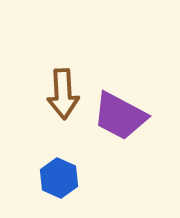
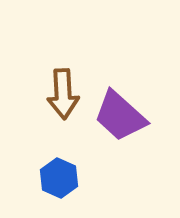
purple trapezoid: rotated 14 degrees clockwise
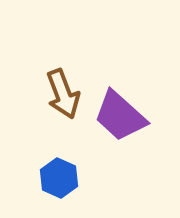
brown arrow: rotated 18 degrees counterclockwise
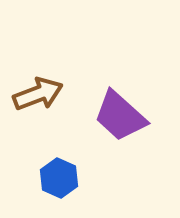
brown arrow: moved 25 px left; rotated 90 degrees counterclockwise
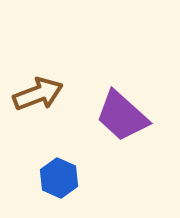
purple trapezoid: moved 2 px right
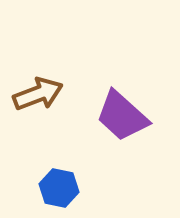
blue hexagon: moved 10 px down; rotated 12 degrees counterclockwise
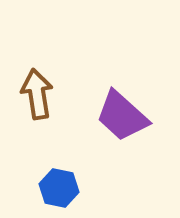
brown arrow: moved 1 px left; rotated 78 degrees counterclockwise
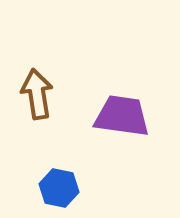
purple trapezoid: rotated 146 degrees clockwise
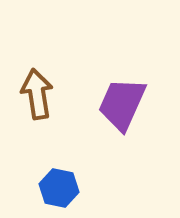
purple trapezoid: moved 12 px up; rotated 74 degrees counterclockwise
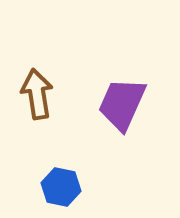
blue hexagon: moved 2 px right, 1 px up
